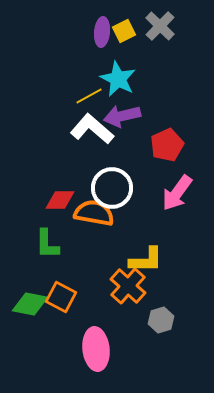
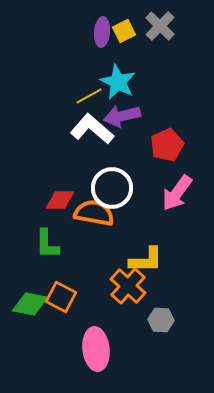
cyan star: moved 3 px down
gray hexagon: rotated 20 degrees clockwise
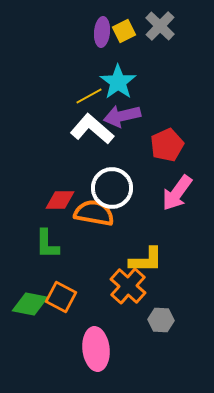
cyan star: rotated 9 degrees clockwise
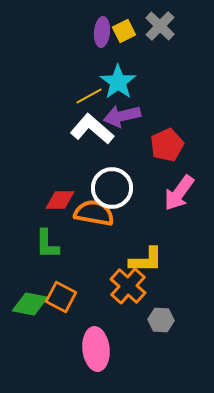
pink arrow: moved 2 px right
